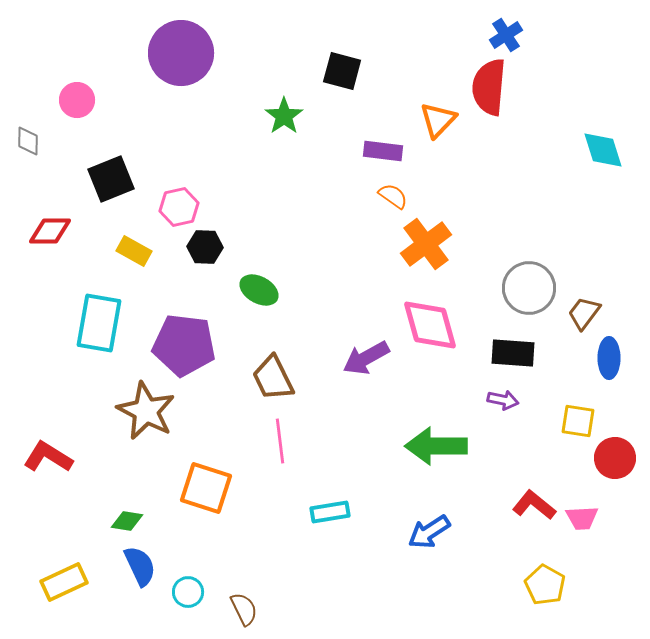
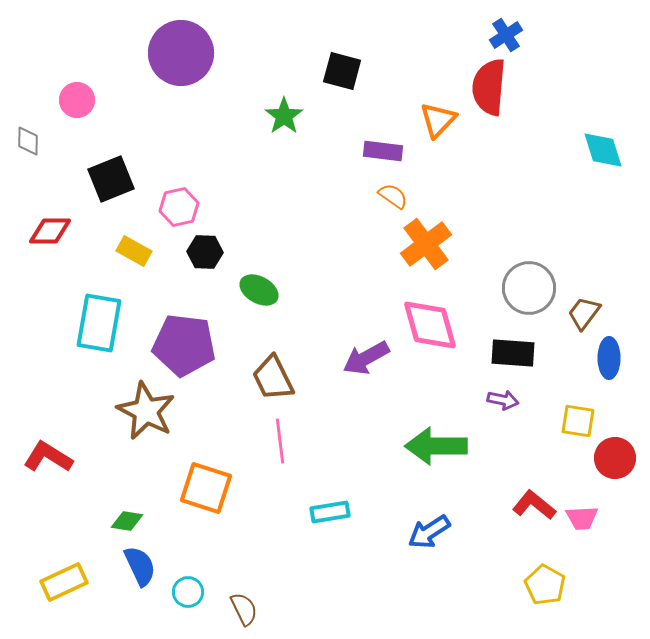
black hexagon at (205, 247): moved 5 px down
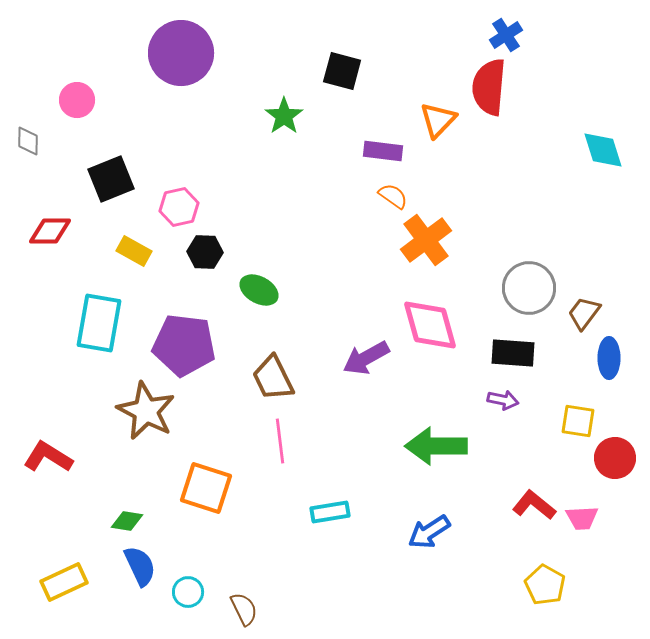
orange cross at (426, 244): moved 4 px up
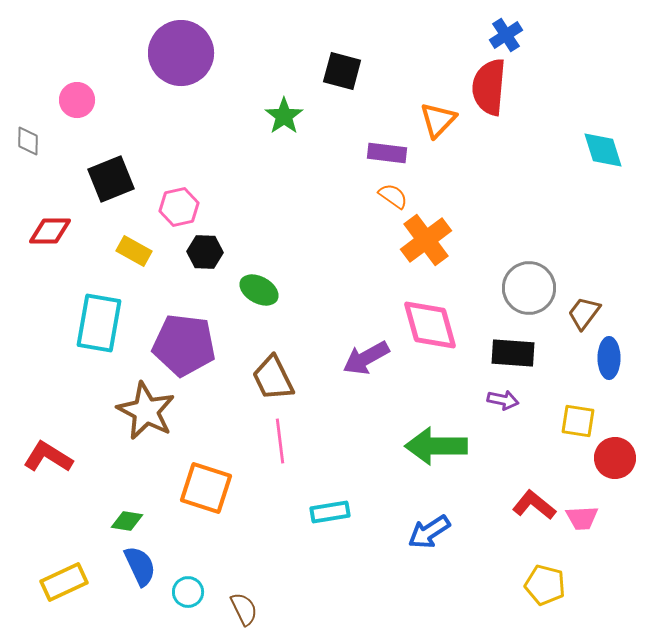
purple rectangle at (383, 151): moved 4 px right, 2 px down
yellow pentagon at (545, 585): rotated 15 degrees counterclockwise
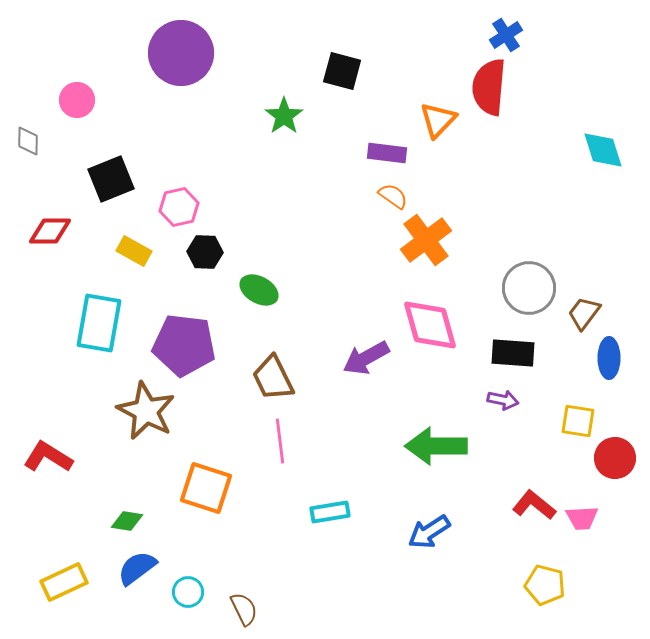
blue semicircle at (140, 566): moved 3 px left, 2 px down; rotated 102 degrees counterclockwise
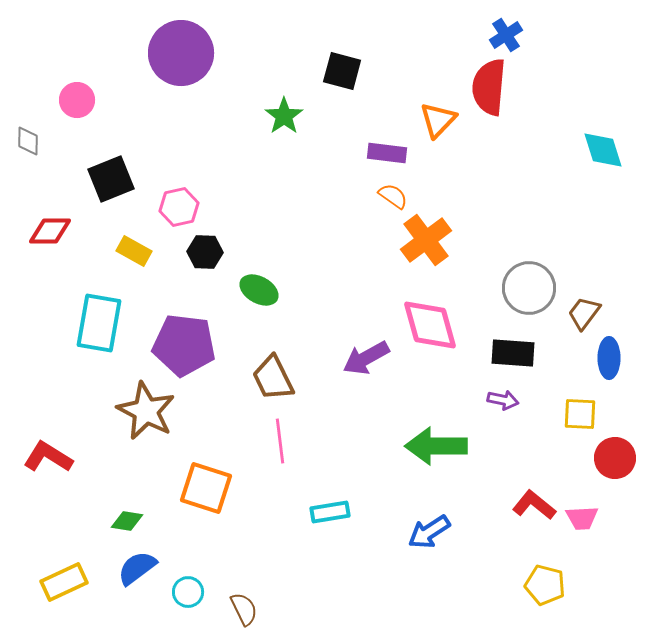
yellow square at (578, 421): moved 2 px right, 7 px up; rotated 6 degrees counterclockwise
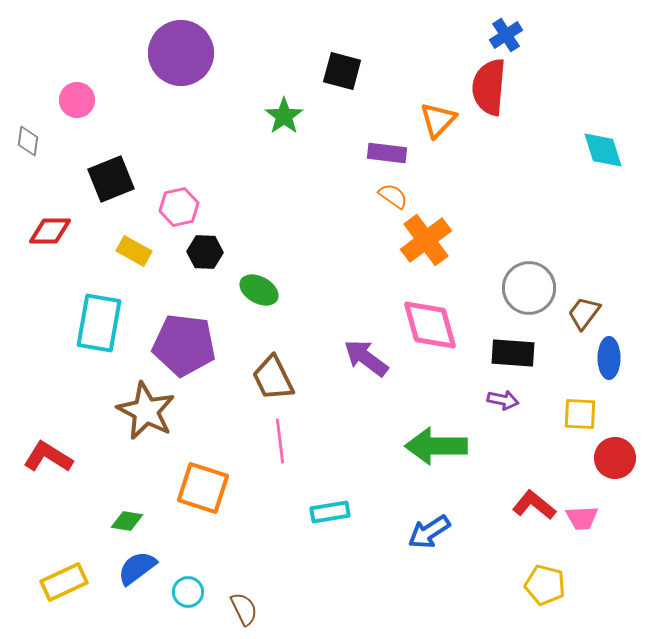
gray diamond at (28, 141): rotated 8 degrees clockwise
purple arrow at (366, 358): rotated 66 degrees clockwise
orange square at (206, 488): moved 3 px left
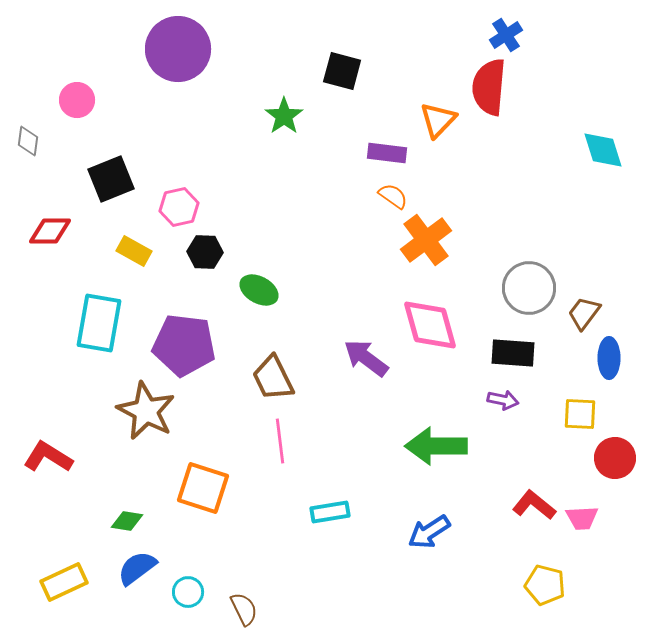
purple circle at (181, 53): moved 3 px left, 4 px up
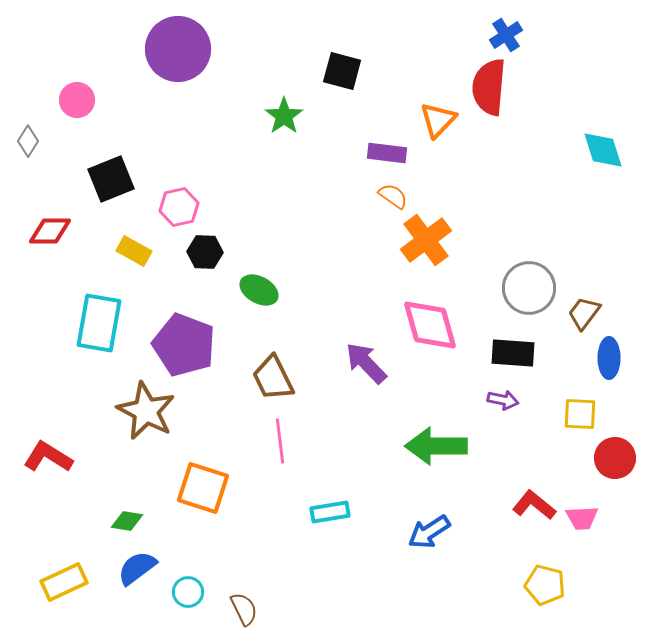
gray diamond at (28, 141): rotated 24 degrees clockwise
purple pentagon at (184, 345): rotated 14 degrees clockwise
purple arrow at (366, 358): moved 5 px down; rotated 9 degrees clockwise
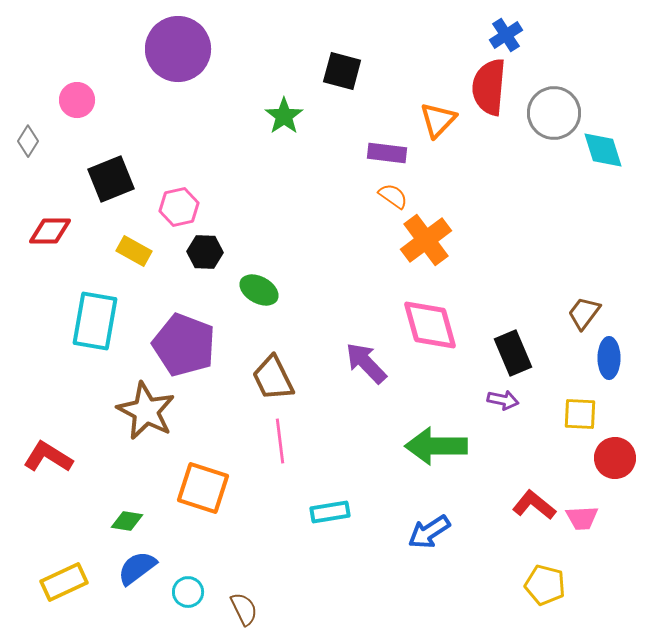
gray circle at (529, 288): moved 25 px right, 175 px up
cyan rectangle at (99, 323): moved 4 px left, 2 px up
black rectangle at (513, 353): rotated 63 degrees clockwise
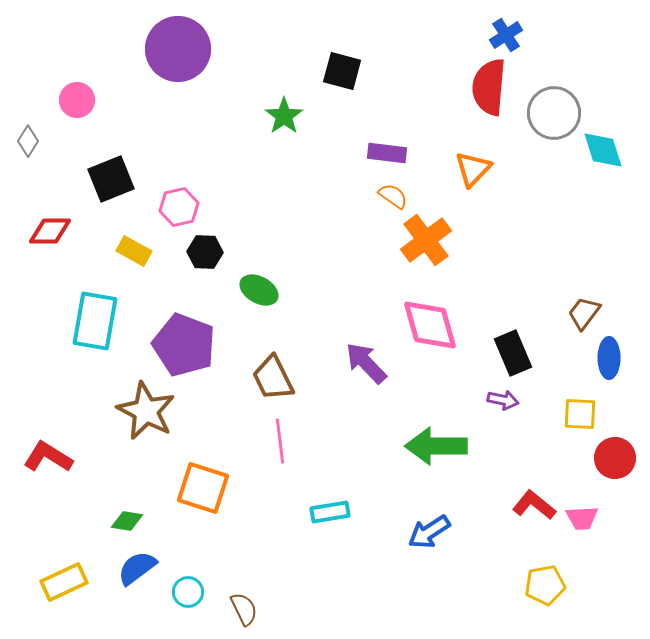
orange triangle at (438, 120): moved 35 px right, 49 px down
yellow pentagon at (545, 585): rotated 24 degrees counterclockwise
